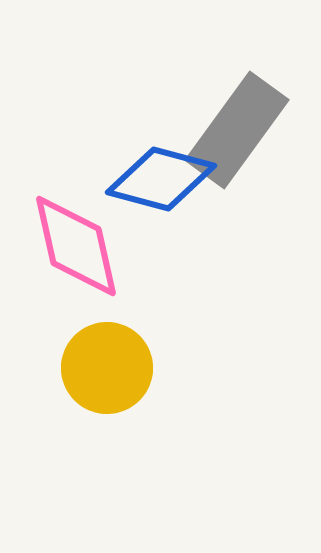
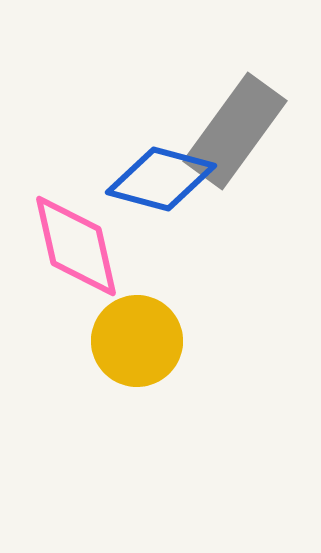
gray rectangle: moved 2 px left, 1 px down
yellow circle: moved 30 px right, 27 px up
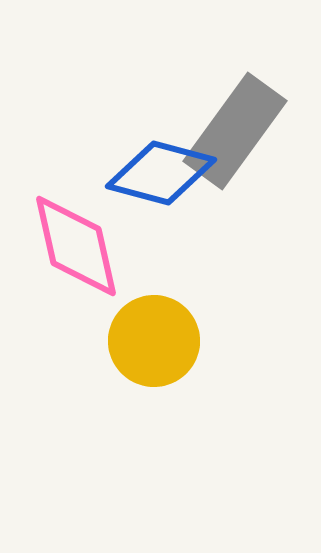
blue diamond: moved 6 px up
yellow circle: moved 17 px right
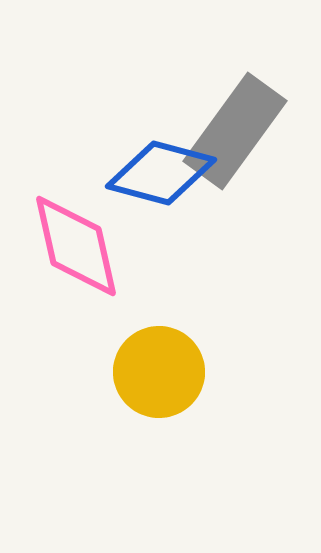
yellow circle: moved 5 px right, 31 px down
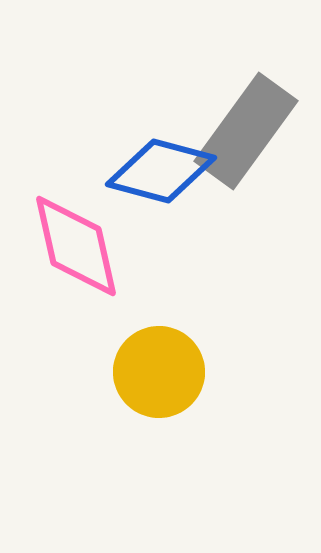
gray rectangle: moved 11 px right
blue diamond: moved 2 px up
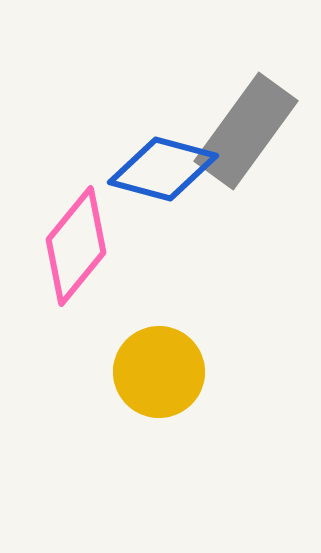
blue diamond: moved 2 px right, 2 px up
pink diamond: rotated 52 degrees clockwise
